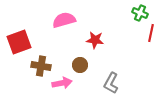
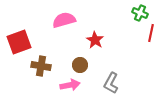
red star: rotated 24 degrees clockwise
pink arrow: moved 8 px right, 2 px down
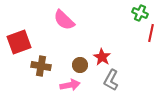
pink semicircle: rotated 120 degrees counterclockwise
red star: moved 7 px right, 17 px down
gray L-shape: moved 3 px up
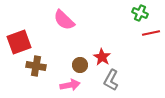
red line: rotated 66 degrees clockwise
brown cross: moved 5 px left
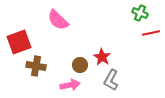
pink semicircle: moved 6 px left
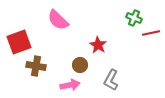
green cross: moved 6 px left, 5 px down
red star: moved 4 px left, 12 px up
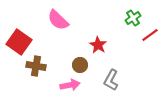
green cross: moved 1 px left; rotated 35 degrees clockwise
red line: moved 1 px left, 2 px down; rotated 24 degrees counterclockwise
red square: rotated 35 degrees counterclockwise
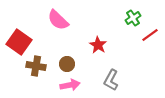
brown circle: moved 13 px left, 1 px up
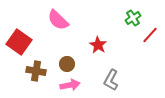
red line: rotated 12 degrees counterclockwise
brown cross: moved 5 px down
